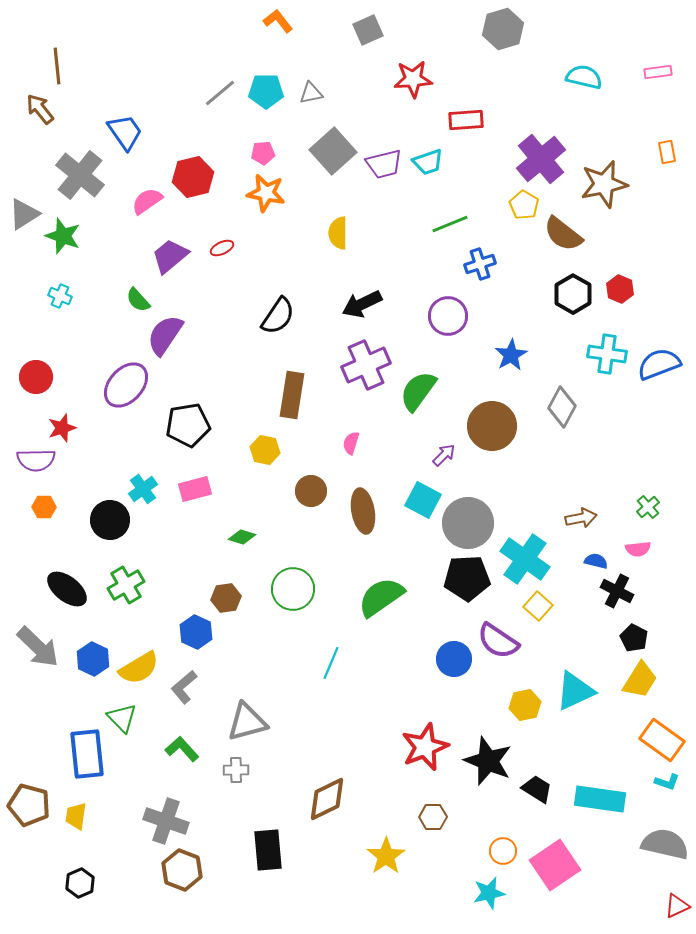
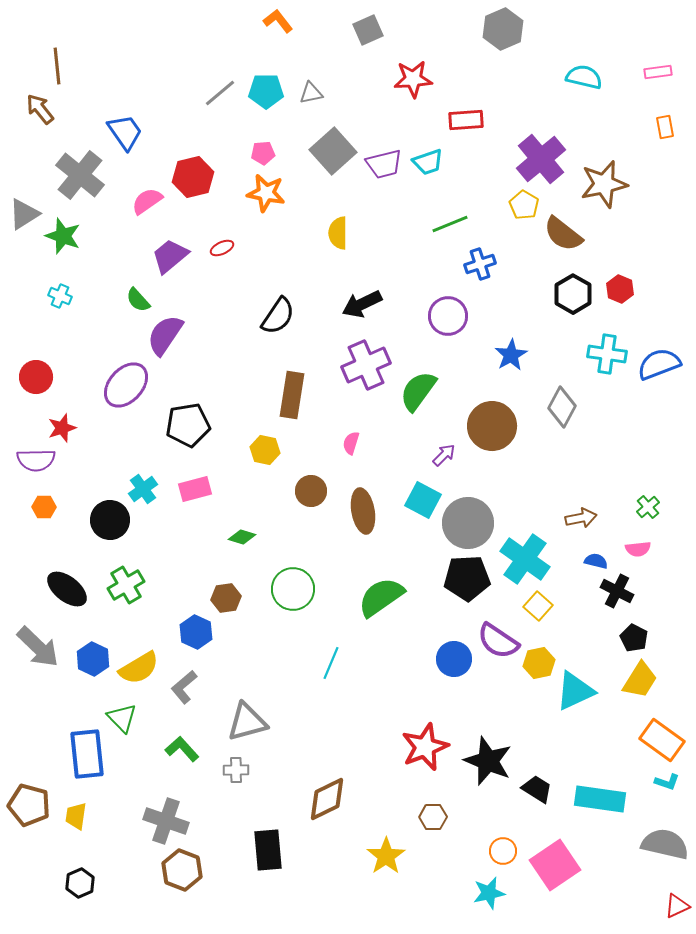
gray hexagon at (503, 29): rotated 6 degrees counterclockwise
orange rectangle at (667, 152): moved 2 px left, 25 px up
yellow hexagon at (525, 705): moved 14 px right, 42 px up
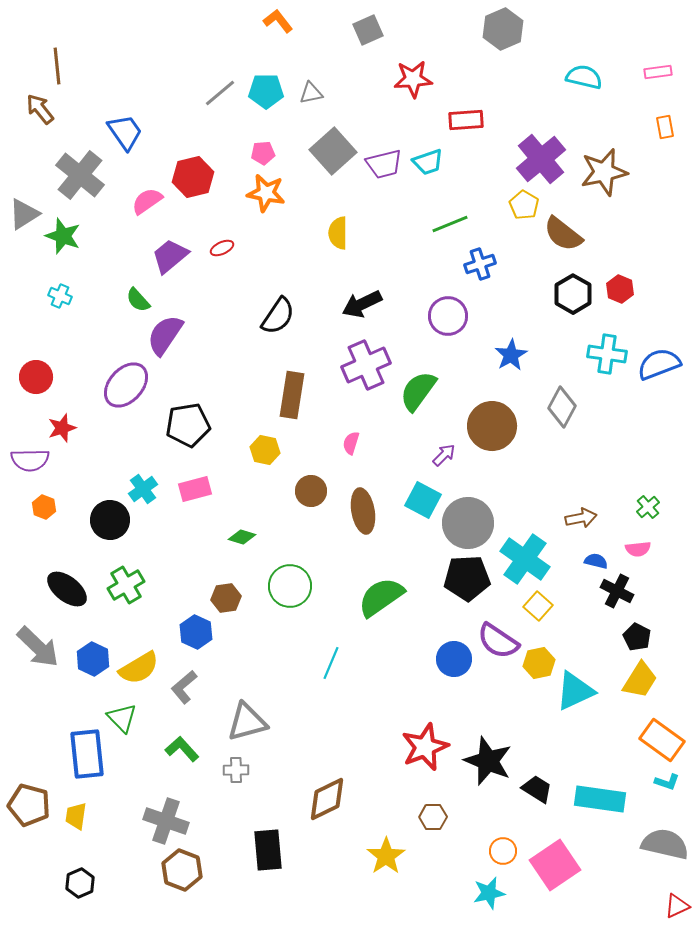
brown star at (604, 184): moved 12 px up
purple semicircle at (36, 460): moved 6 px left
orange hexagon at (44, 507): rotated 20 degrees clockwise
green circle at (293, 589): moved 3 px left, 3 px up
black pentagon at (634, 638): moved 3 px right, 1 px up
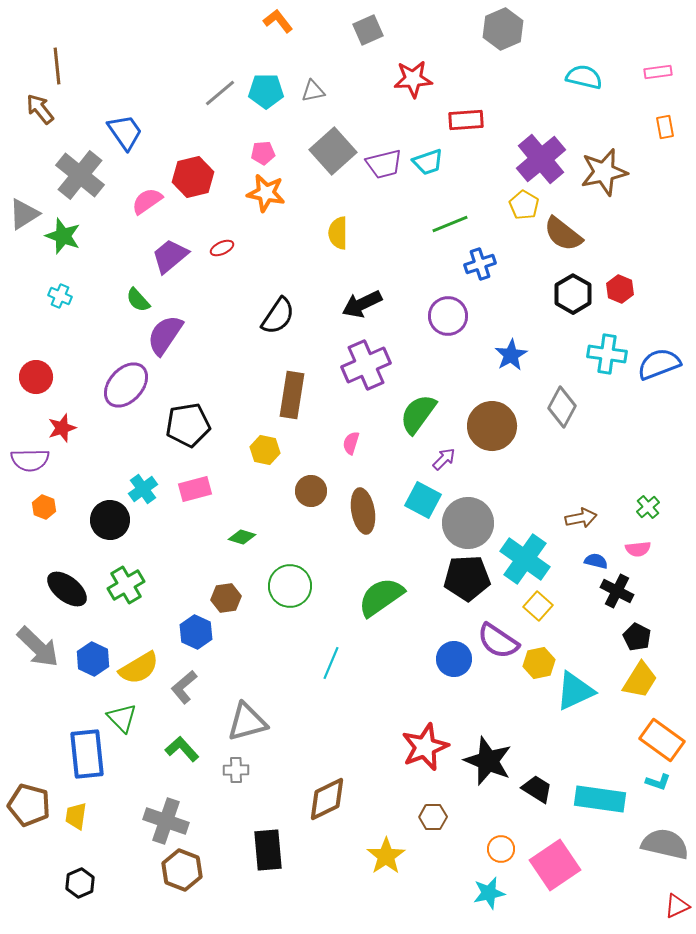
gray triangle at (311, 93): moved 2 px right, 2 px up
green semicircle at (418, 391): moved 23 px down
purple arrow at (444, 455): moved 4 px down
cyan L-shape at (667, 782): moved 9 px left
orange circle at (503, 851): moved 2 px left, 2 px up
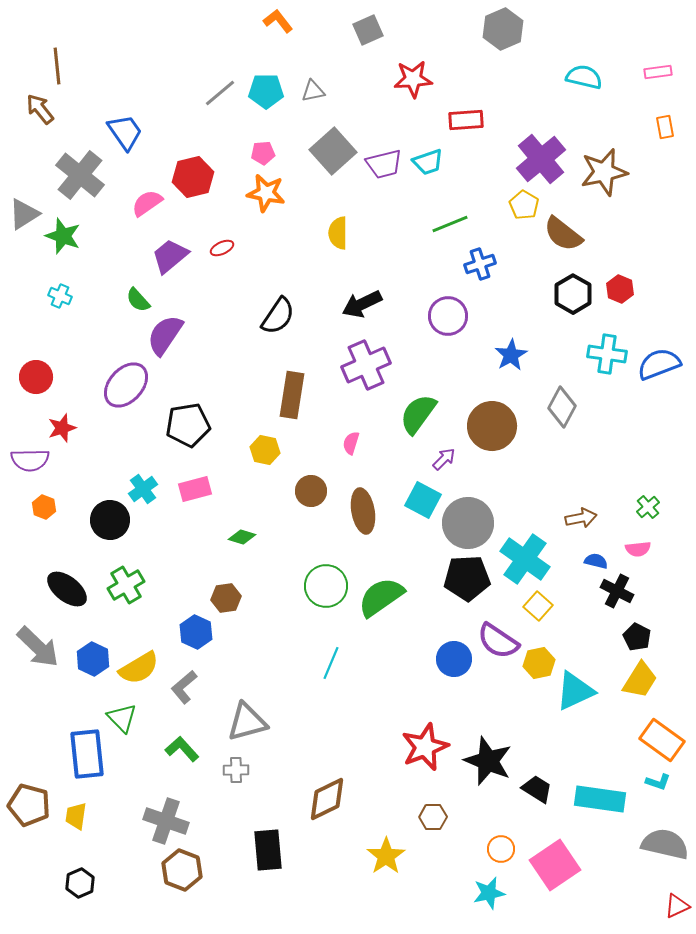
pink semicircle at (147, 201): moved 2 px down
green circle at (290, 586): moved 36 px right
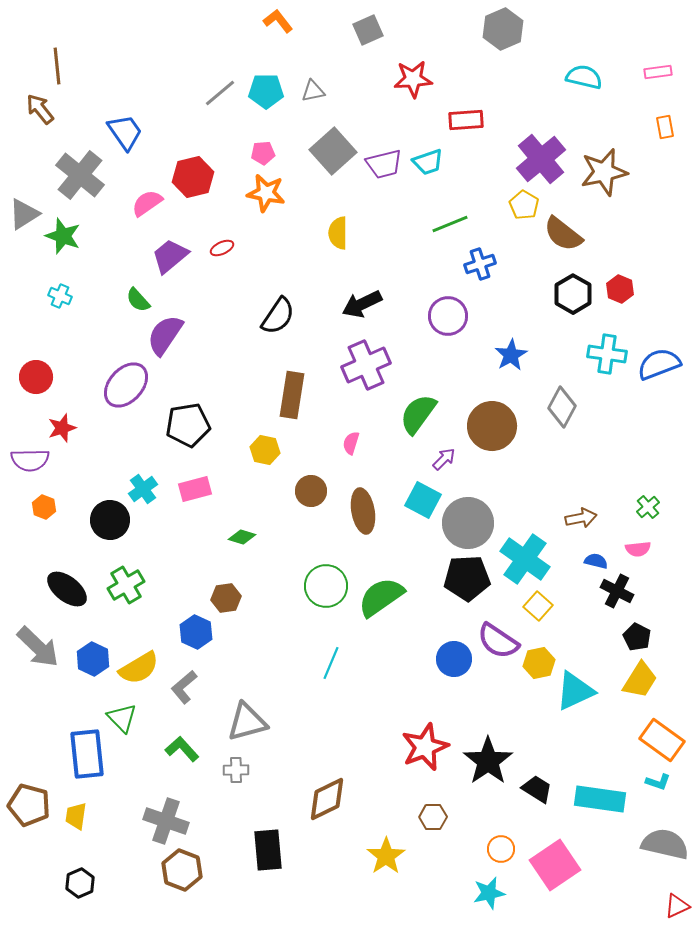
black star at (488, 761): rotated 15 degrees clockwise
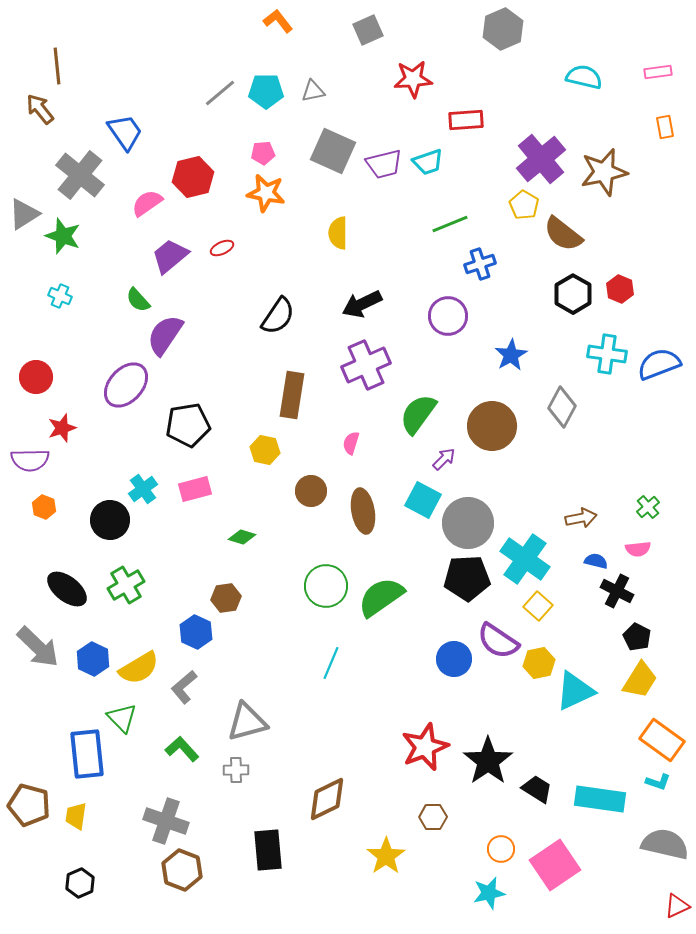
gray square at (333, 151): rotated 24 degrees counterclockwise
